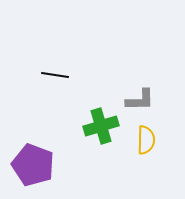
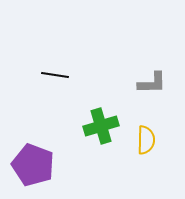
gray L-shape: moved 12 px right, 17 px up
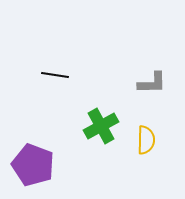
green cross: rotated 12 degrees counterclockwise
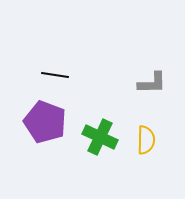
green cross: moved 1 px left, 11 px down; rotated 36 degrees counterclockwise
purple pentagon: moved 12 px right, 43 px up
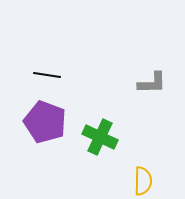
black line: moved 8 px left
yellow semicircle: moved 3 px left, 41 px down
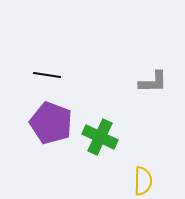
gray L-shape: moved 1 px right, 1 px up
purple pentagon: moved 6 px right, 1 px down
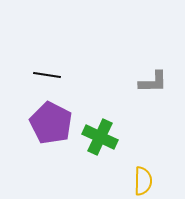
purple pentagon: rotated 6 degrees clockwise
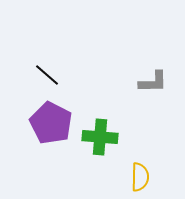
black line: rotated 32 degrees clockwise
green cross: rotated 20 degrees counterclockwise
yellow semicircle: moved 3 px left, 4 px up
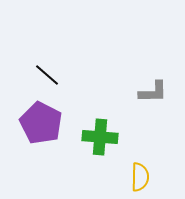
gray L-shape: moved 10 px down
purple pentagon: moved 10 px left
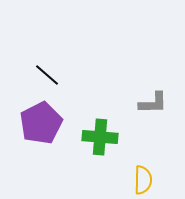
gray L-shape: moved 11 px down
purple pentagon: rotated 18 degrees clockwise
yellow semicircle: moved 3 px right, 3 px down
